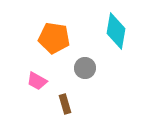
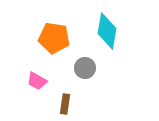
cyan diamond: moved 9 px left
brown rectangle: rotated 24 degrees clockwise
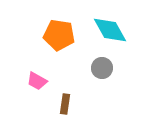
cyan diamond: moved 3 px right, 1 px up; rotated 39 degrees counterclockwise
orange pentagon: moved 5 px right, 3 px up
gray circle: moved 17 px right
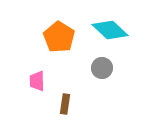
cyan diamond: rotated 18 degrees counterclockwise
orange pentagon: moved 2 px down; rotated 24 degrees clockwise
pink trapezoid: rotated 60 degrees clockwise
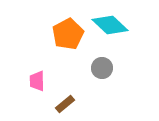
cyan diamond: moved 5 px up
orange pentagon: moved 9 px right, 3 px up; rotated 12 degrees clockwise
brown rectangle: rotated 42 degrees clockwise
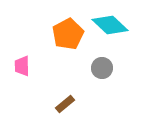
pink trapezoid: moved 15 px left, 15 px up
